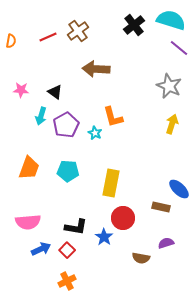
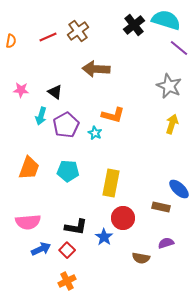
cyan semicircle: moved 5 px left
orange L-shape: moved 2 px up; rotated 60 degrees counterclockwise
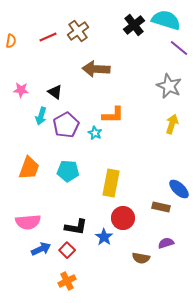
orange L-shape: rotated 15 degrees counterclockwise
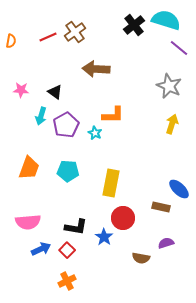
brown cross: moved 3 px left, 1 px down
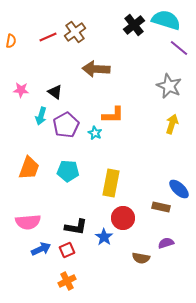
red square: rotated 21 degrees clockwise
